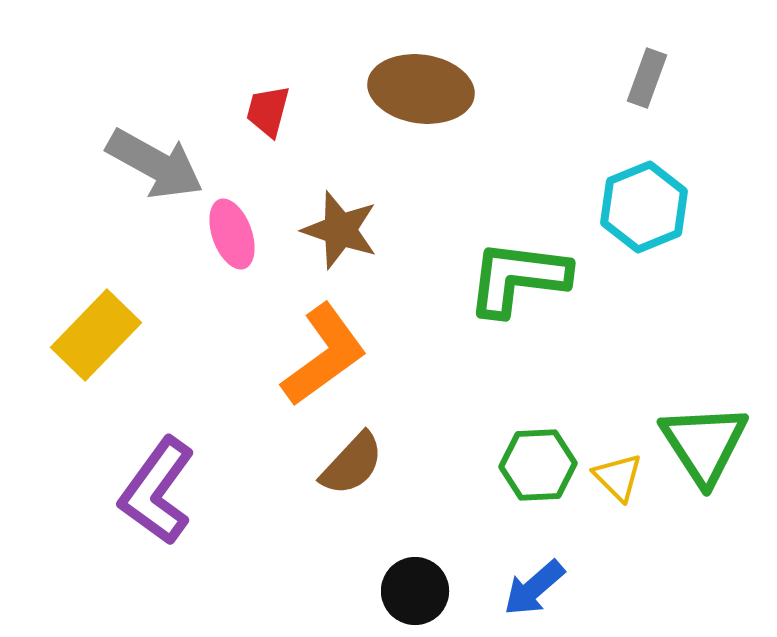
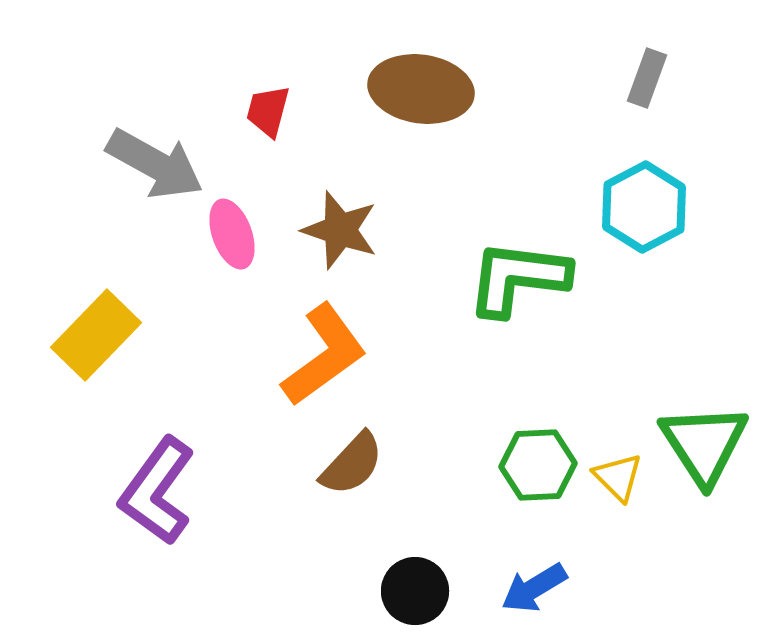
cyan hexagon: rotated 6 degrees counterclockwise
blue arrow: rotated 10 degrees clockwise
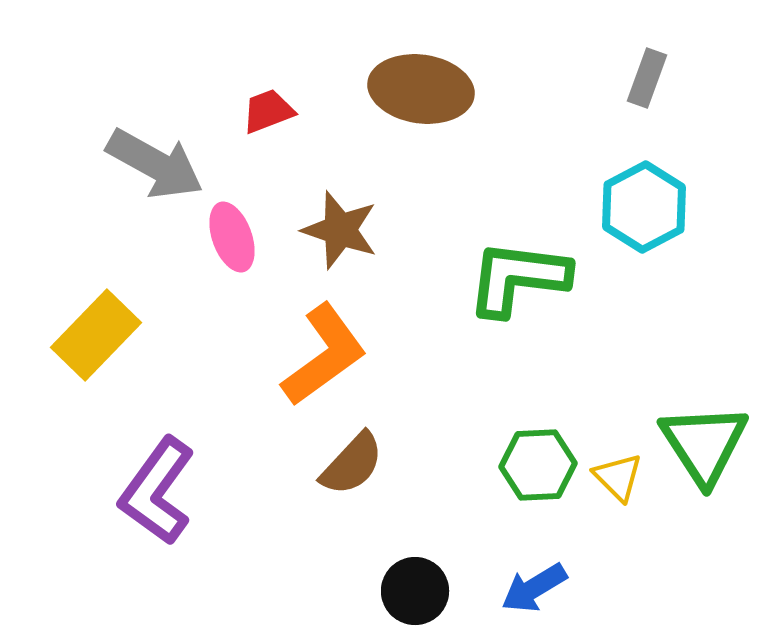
red trapezoid: rotated 54 degrees clockwise
pink ellipse: moved 3 px down
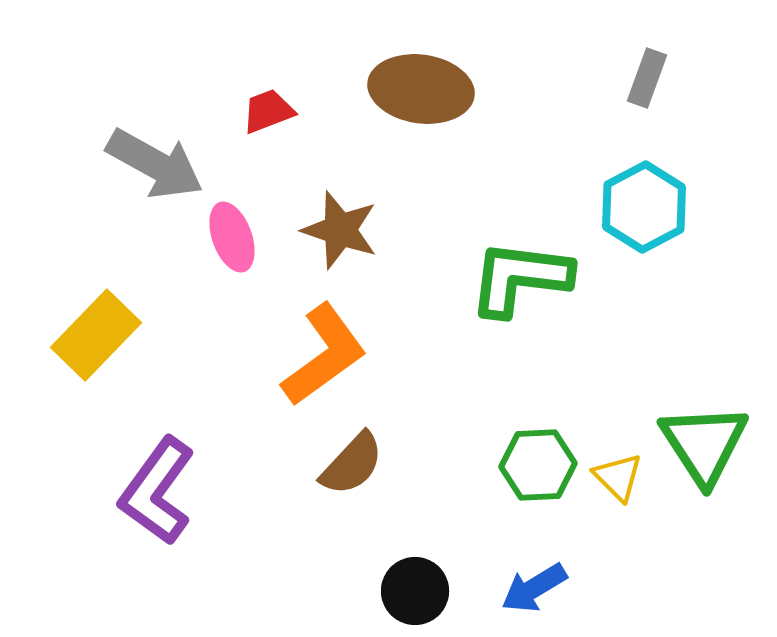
green L-shape: moved 2 px right
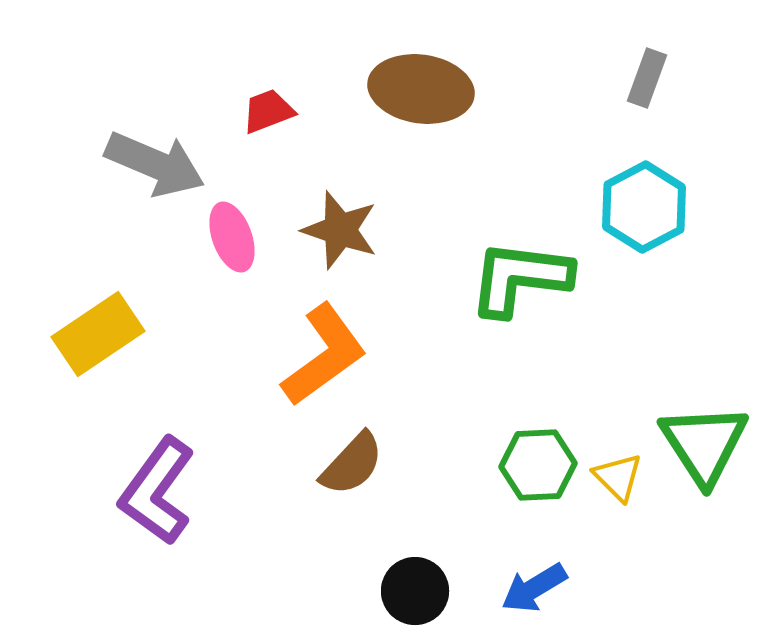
gray arrow: rotated 6 degrees counterclockwise
yellow rectangle: moved 2 px right, 1 px up; rotated 12 degrees clockwise
